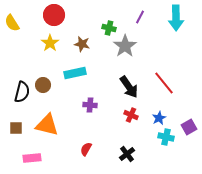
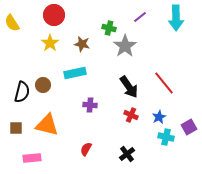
purple line: rotated 24 degrees clockwise
blue star: moved 1 px up
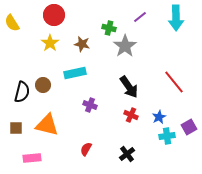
red line: moved 10 px right, 1 px up
purple cross: rotated 16 degrees clockwise
cyan cross: moved 1 px right, 1 px up; rotated 21 degrees counterclockwise
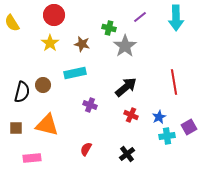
red line: rotated 30 degrees clockwise
black arrow: moved 3 px left; rotated 95 degrees counterclockwise
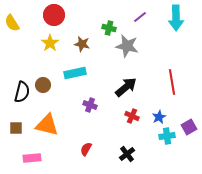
gray star: moved 2 px right; rotated 25 degrees counterclockwise
red line: moved 2 px left
red cross: moved 1 px right, 1 px down
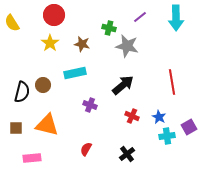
black arrow: moved 3 px left, 2 px up
blue star: rotated 16 degrees counterclockwise
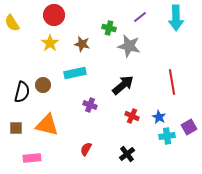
gray star: moved 2 px right
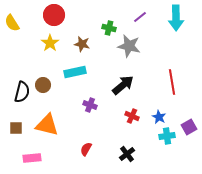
cyan rectangle: moved 1 px up
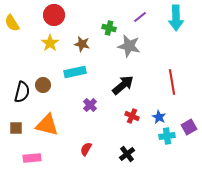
purple cross: rotated 24 degrees clockwise
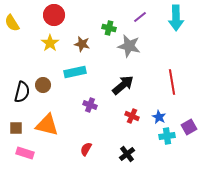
purple cross: rotated 24 degrees counterclockwise
pink rectangle: moved 7 px left, 5 px up; rotated 24 degrees clockwise
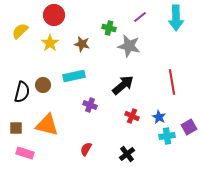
yellow semicircle: moved 8 px right, 8 px down; rotated 78 degrees clockwise
cyan rectangle: moved 1 px left, 4 px down
